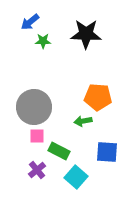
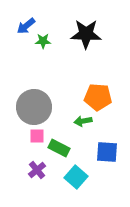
blue arrow: moved 4 px left, 4 px down
green rectangle: moved 3 px up
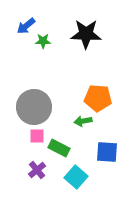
orange pentagon: moved 1 px down
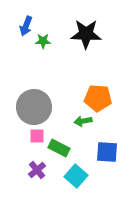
blue arrow: rotated 30 degrees counterclockwise
cyan square: moved 1 px up
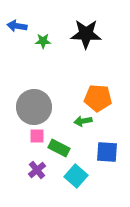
blue arrow: moved 9 px left; rotated 78 degrees clockwise
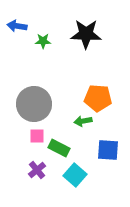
gray circle: moved 3 px up
blue square: moved 1 px right, 2 px up
cyan square: moved 1 px left, 1 px up
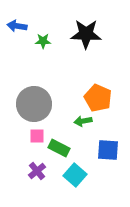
orange pentagon: rotated 20 degrees clockwise
purple cross: moved 1 px down
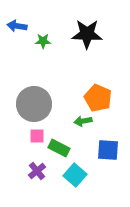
black star: moved 1 px right
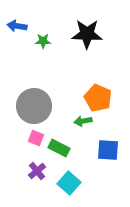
gray circle: moved 2 px down
pink square: moved 1 px left, 2 px down; rotated 21 degrees clockwise
cyan square: moved 6 px left, 8 px down
